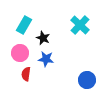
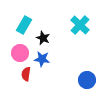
blue star: moved 4 px left
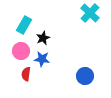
cyan cross: moved 10 px right, 12 px up
black star: rotated 24 degrees clockwise
pink circle: moved 1 px right, 2 px up
blue circle: moved 2 px left, 4 px up
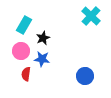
cyan cross: moved 1 px right, 3 px down
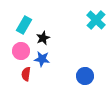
cyan cross: moved 5 px right, 4 px down
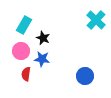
black star: rotated 24 degrees counterclockwise
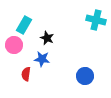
cyan cross: rotated 30 degrees counterclockwise
black star: moved 4 px right
pink circle: moved 7 px left, 6 px up
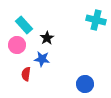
cyan rectangle: rotated 72 degrees counterclockwise
black star: rotated 16 degrees clockwise
pink circle: moved 3 px right
blue circle: moved 8 px down
